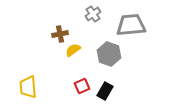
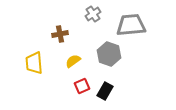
yellow semicircle: moved 11 px down
yellow trapezoid: moved 6 px right, 24 px up
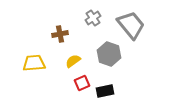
gray cross: moved 4 px down
gray trapezoid: rotated 56 degrees clockwise
yellow trapezoid: rotated 90 degrees clockwise
red square: moved 3 px up
black rectangle: rotated 48 degrees clockwise
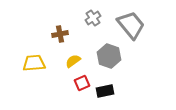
gray hexagon: moved 2 px down
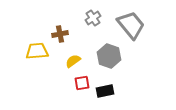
yellow trapezoid: moved 3 px right, 12 px up
red square: rotated 14 degrees clockwise
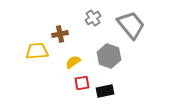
yellow semicircle: moved 1 px down
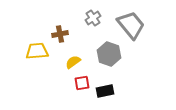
gray hexagon: moved 2 px up
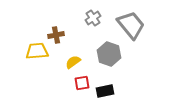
brown cross: moved 4 px left, 1 px down
